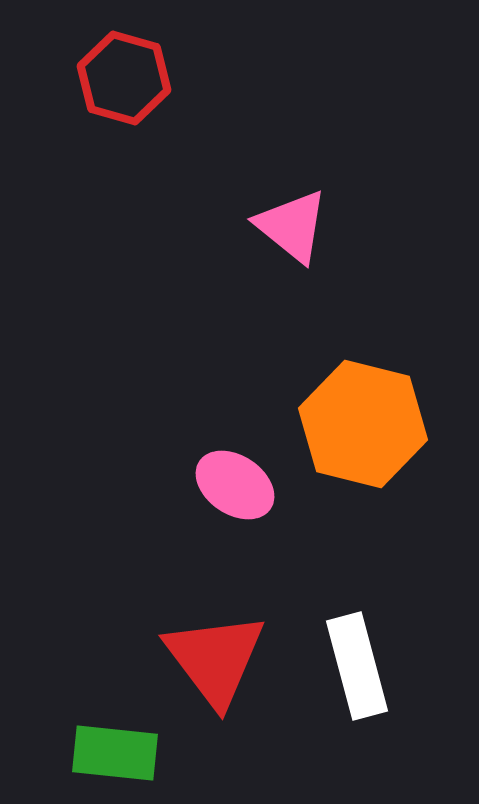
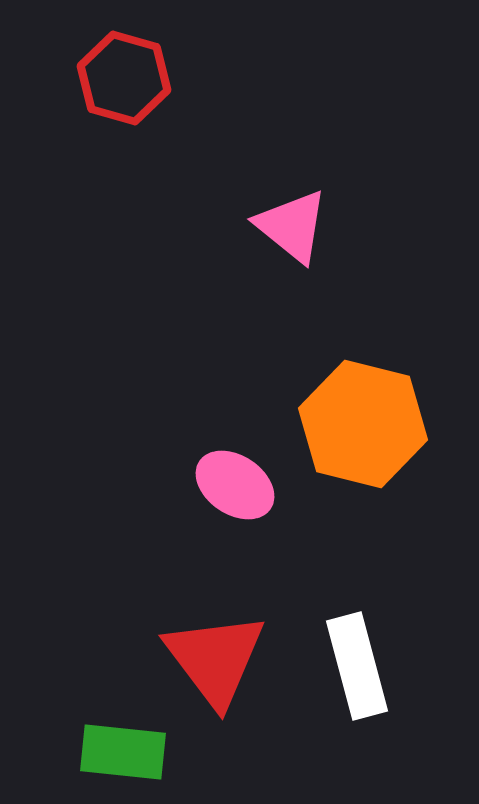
green rectangle: moved 8 px right, 1 px up
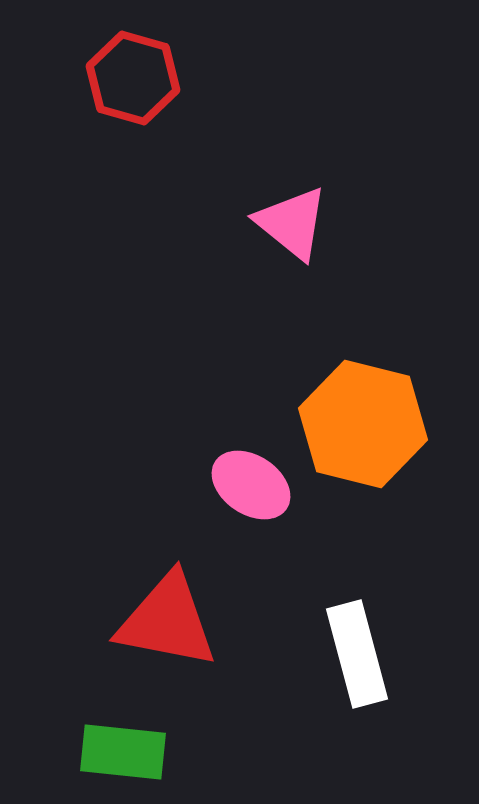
red hexagon: moved 9 px right
pink triangle: moved 3 px up
pink ellipse: moved 16 px right
red triangle: moved 48 px left, 38 px up; rotated 42 degrees counterclockwise
white rectangle: moved 12 px up
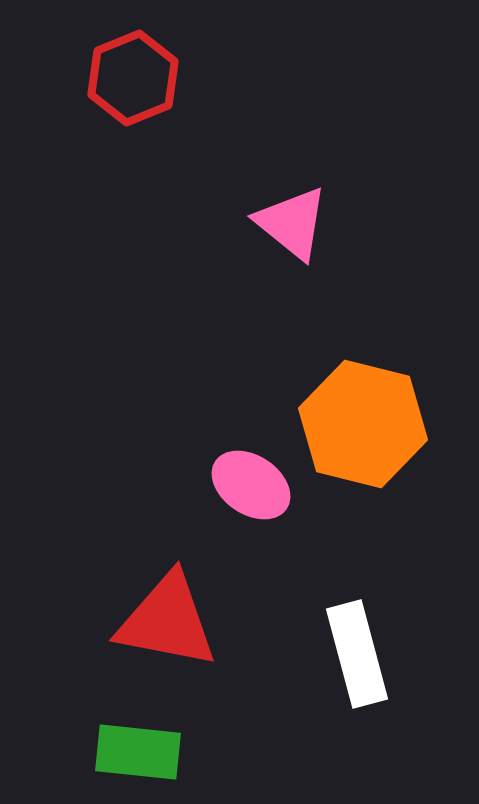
red hexagon: rotated 22 degrees clockwise
green rectangle: moved 15 px right
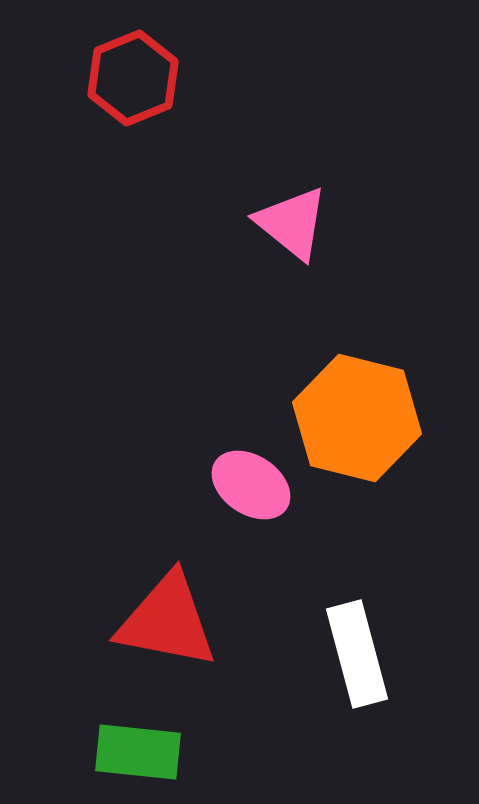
orange hexagon: moved 6 px left, 6 px up
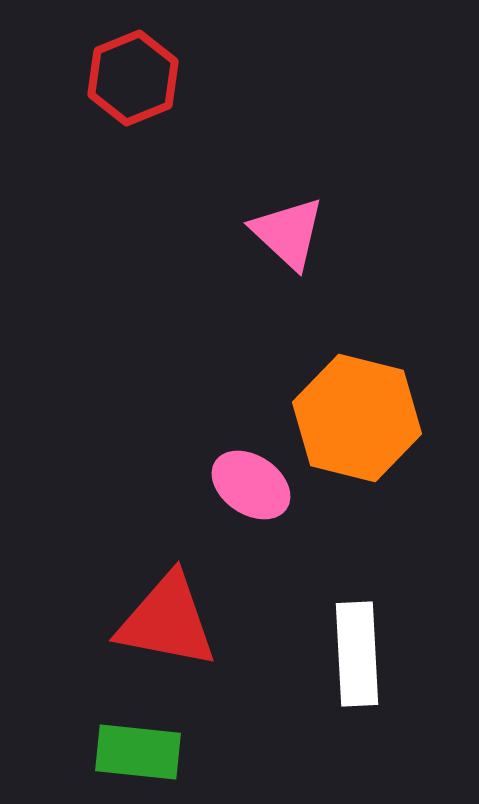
pink triangle: moved 4 px left, 10 px down; rotated 4 degrees clockwise
white rectangle: rotated 12 degrees clockwise
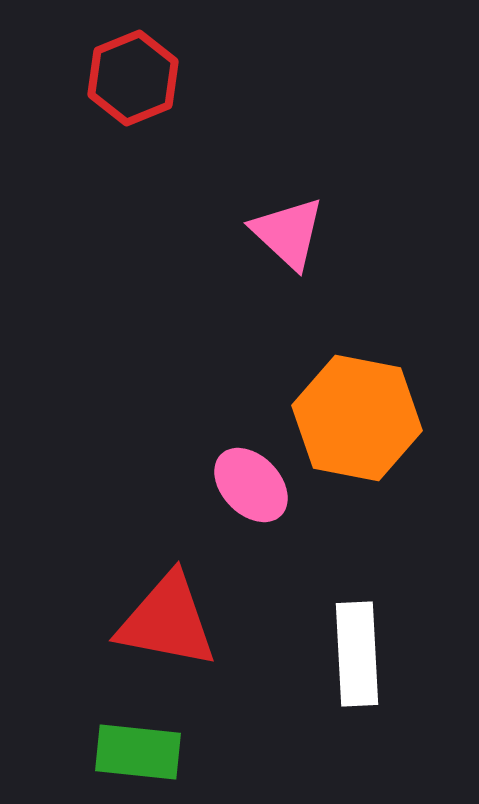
orange hexagon: rotated 3 degrees counterclockwise
pink ellipse: rotated 12 degrees clockwise
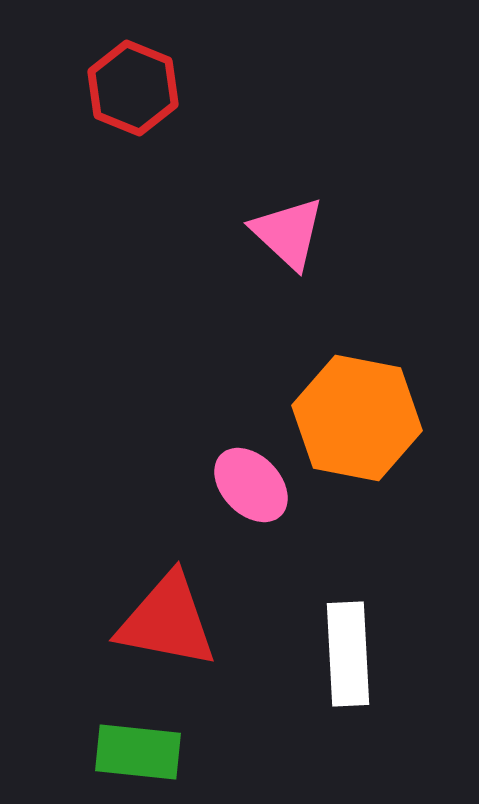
red hexagon: moved 10 px down; rotated 16 degrees counterclockwise
white rectangle: moved 9 px left
